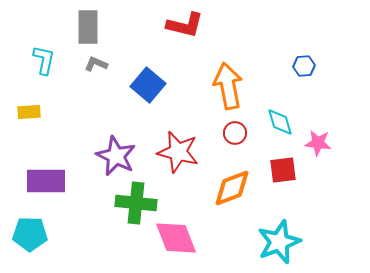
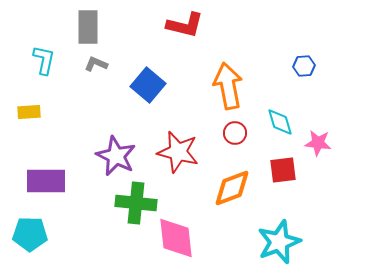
pink diamond: rotated 15 degrees clockwise
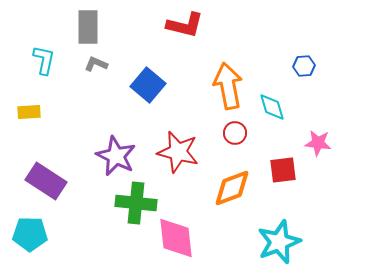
cyan diamond: moved 8 px left, 15 px up
purple rectangle: rotated 33 degrees clockwise
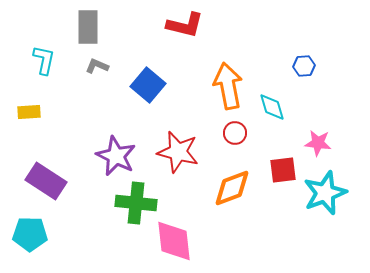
gray L-shape: moved 1 px right, 2 px down
pink diamond: moved 2 px left, 3 px down
cyan star: moved 46 px right, 49 px up
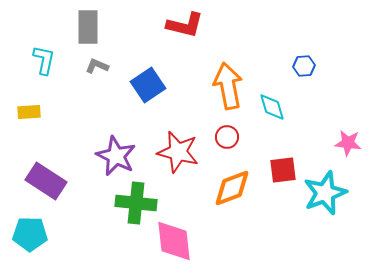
blue square: rotated 16 degrees clockwise
red circle: moved 8 px left, 4 px down
pink star: moved 30 px right
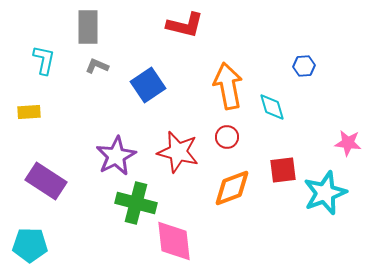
purple star: rotated 18 degrees clockwise
green cross: rotated 9 degrees clockwise
cyan pentagon: moved 11 px down
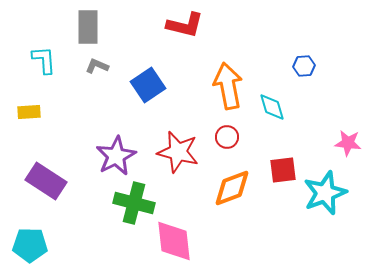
cyan L-shape: rotated 16 degrees counterclockwise
green cross: moved 2 px left
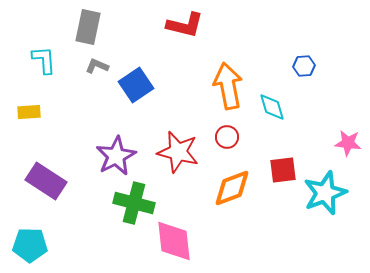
gray rectangle: rotated 12 degrees clockwise
blue square: moved 12 px left
